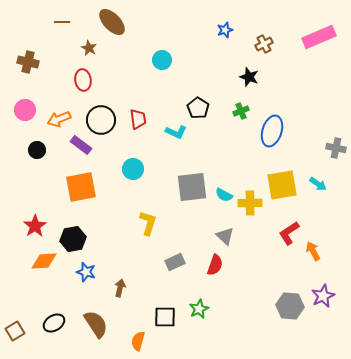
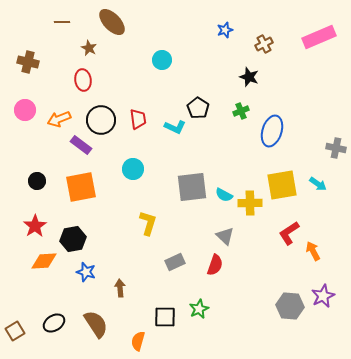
cyan L-shape at (176, 132): moved 1 px left, 5 px up
black circle at (37, 150): moved 31 px down
brown arrow at (120, 288): rotated 18 degrees counterclockwise
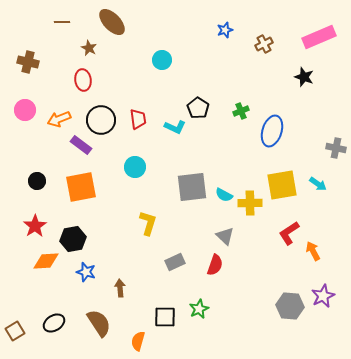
black star at (249, 77): moved 55 px right
cyan circle at (133, 169): moved 2 px right, 2 px up
orange diamond at (44, 261): moved 2 px right
brown semicircle at (96, 324): moved 3 px right, 1 px up
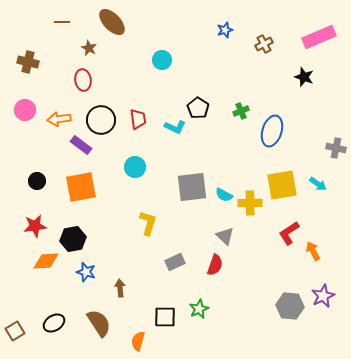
orange arrow at (59, 119): rotated 15 degrees clockwise
red star at (35, 226): rotated 25 degrees clockwise
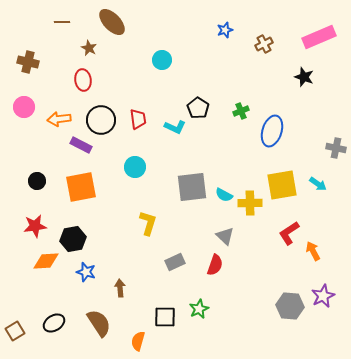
pink circle at (25, 110): moved 1 px left, 3 px up
purple rectangle at (81, 145): rotated 10 degrees counterclockwise
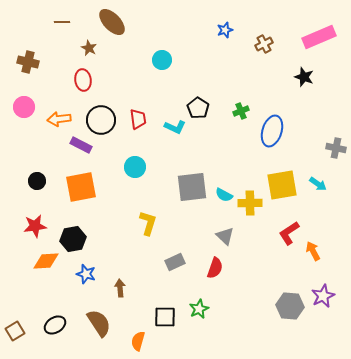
red semicircle at (215, 265): moved 3 px down
blue star at (86, 272): moved 2 px down
black ellipse at (54, 323): moved 1 px right, 2 px down
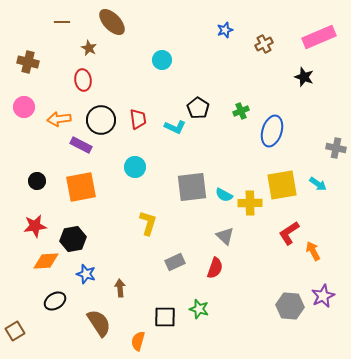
green star at (199, 309): rotated 30 degrees counterclockwise
black ellipse at (55, 325): moved 24 px up
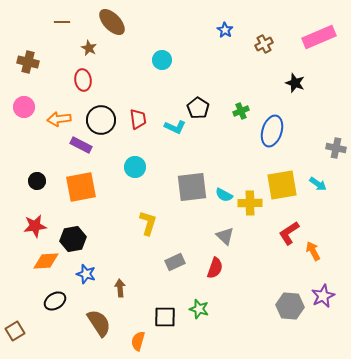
blue star at (225, 30): rotated 21 degrees counterclockwise
black star at (304, 77): moved 9 px left, 6 px down
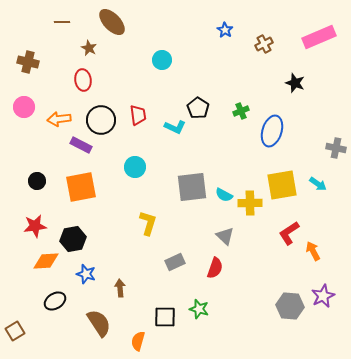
red trapezoid at (138, 119): moved 4 px up
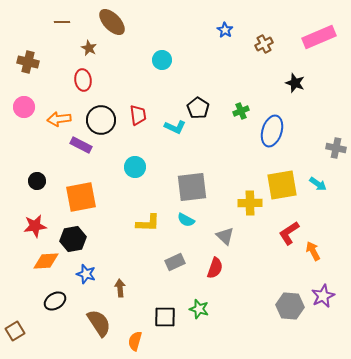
orange square at (81, 187): moved 10 px down
cyan semicircle at (224, 195): moved 38 px left, 25 px down
yellow L-shape at (148, 223): rotated 75 degrees clockwise
orange semicircle at (138, 341): moved 3 px left
